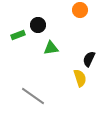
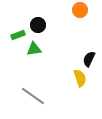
green triangle: moved 17 px left, 1 px down
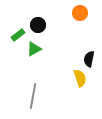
orange circle: moved 3 px down
green rectangle: rotated 16 degrees counterclockwise
green triangle: rotated 21 degrees counterclockwise
black semicircle: rotated 14 degrees counterclockwise
gray line: rotated 65 degrees clockwise
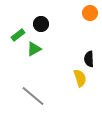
orange circle: moved 10 px right
black circle: moved 3 px right, 1 px up
black semicircle: rotated 14 degrees counterclockwise
gray line: rotated 60 degrees counterclockwise
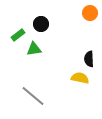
green triangle: rotated 21 degrees clockwise
yellow semicircle: rotated 60 degrees counterclockwise
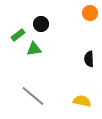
yellow semicircle: moved 2 px right, 23 px down
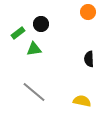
orange circle: moved 2 px left, 1 px up
green rectangle: moved 2 px up
gray line: moved 1 px right, 4 px up
